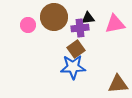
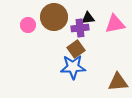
brown triangle: moved 2 px up
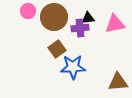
pink circle: moved 14 px up
brown square: moved 19 px left
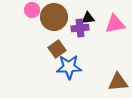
pink circle: moved 4 px right, 1 px up
blue star: moved 4 px left
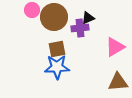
black triangle: rotated 16 degrees counterclockwise
pink triangle: moved 23 px down; rotated 20 degrees counterclockwise
brown square: rotated 24 degrees clockwise
blue star: moved 12 px left
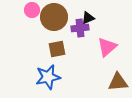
pink triangle: moved 8 px left; rotated 10 degrees counterclockwise
blue star: moved 9 px left, 10 px down; rotated 10 degrees counterclockwise
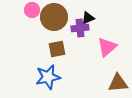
brown triangle: moved 1 px down
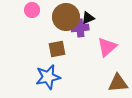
brown circle: moved 12 px right
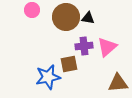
black triangle: rotated 32 degrees clockwise
purple cross: moved 4 px right, 18 px down
brown square: moved 12 px right, 15 px down
